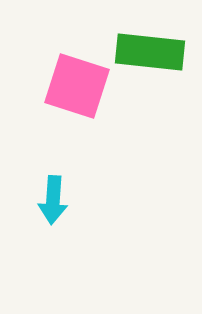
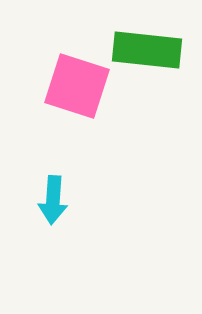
green rectangle: moved 3 px left, 2 px up
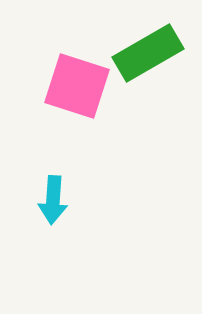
green rectangle: moved 1 px right, 3 px down; rotated 36 degrees counterclockwise
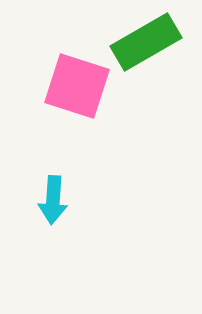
green rectangle: moved 2 px left, 11 px up
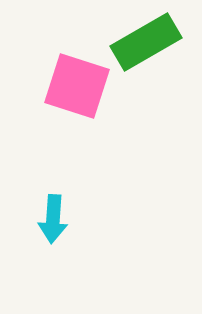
cyan arrow: moved 19 px down
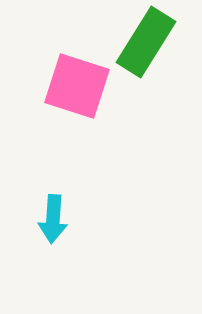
green rectangle: rotated 28 degrees counterclockwise
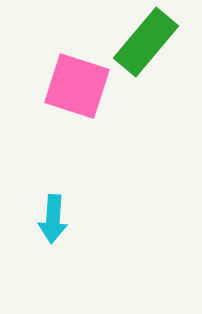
green rectangle: rotated 8 degrees clockwise
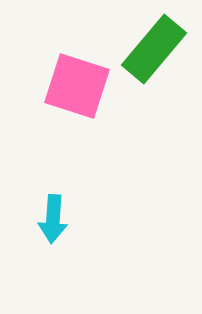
green rectangle: moved 8 px right, 7 px down
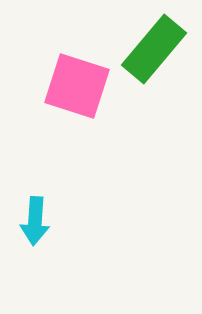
cyan arrow: moved 18 px left, 2 px down
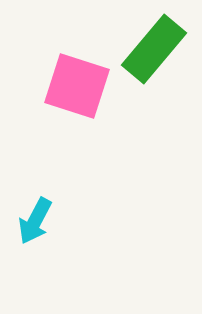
cyan arrow: rotated 24 degrees clockwise
